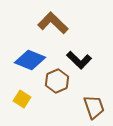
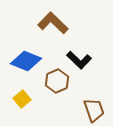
blue diamond: moved 4 px left, 1 px down
yellow square: rotated 18 degrees clockwise
brown trapezoid: moved 3 px down
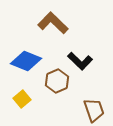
black L-shape: moved 1 px right, 1 px down
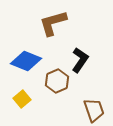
brown L-shape: rotated 60 degrees counterclockwise
black L-shape: moved 1 px up; rotated 100 degrees counterclockwise
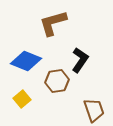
brown hexagon: rotated 15 degrees clockwise
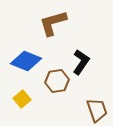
black L-shape: moved 1 px right, 2 px down
brown trapezoid: moved 3 px right
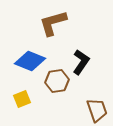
blue diamond: moved 4 px right
yellow square: rotated 18 degrees clockwise
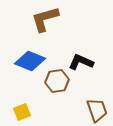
brown L-shape: moved 8 px left, 4 px up
black L-shape: rotated 100 degrees counterclockwise
yellow square: moved 13 px down
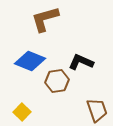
yellow square: rotated 24 degrees counterclockwise
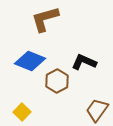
black L-shape: moved 3 px right
brown hexagon: rotated 20 degrees counterclockwise
brown trapezoid: rotated 125 degrees counterclockwise
